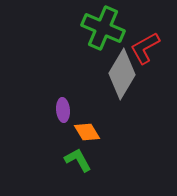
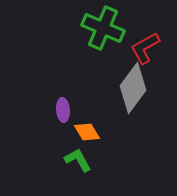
gray diamond: moved 11 px right, 14 px down; rotated 6 degrees clockwise
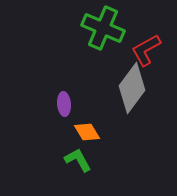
red L-shape: moved 1 px right, 2 px down
gray diamond: moved 1 px left
purple ellipse: moved 1 px right, 6 px up
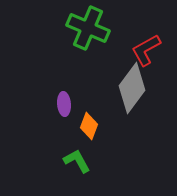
green cross: moved 15 px left
orange diamond: moved 2 px right, 6 px up; rotated 52 degrees clockwise
green L-shape: moved 1 px left, 1 px down
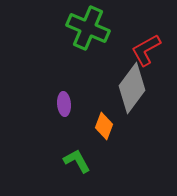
orange diamond: moved 15 px right
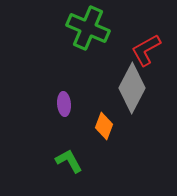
gray diamond: rotated 9 degrees counterclockwise
green L-shape: moved 8 px left
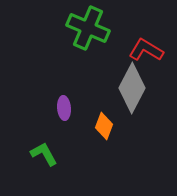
red L-shape: rotated 60 degrees clockwise
purple ellipse: moved 4 px down
green L-shape: moved 25 px left, 7 px up
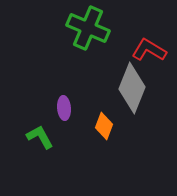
red L-shape: moved 3 px right
gray diamond: rotated 6 degrees counterclockwise
green L-shape: moved 4 px left, 17 px up
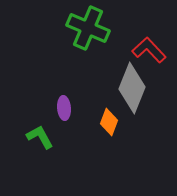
red L-shape: rotated 16 degrees clockwise
orange diamond: moved 5 px right, 4 px up
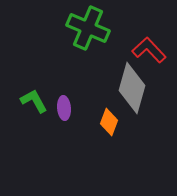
gray diamond: rotated 6 degrees counterclockwise
green L-shape: moved 6 px left, 36 px up
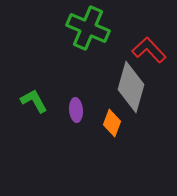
gray diamond: moved 1 px left, 1 px up
purple ellipse: moved 12 px right, 2 px down
orange diamond: moved 3 px right, 1 px down
